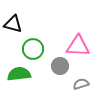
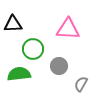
black triangle: rotated 18 degrees counterclockwise
pink triangle: moved 10 px left, 17 px up
gray circle: moved 1 px left
gray semicircle: rotated 42 degrees counterclockwise
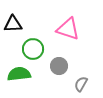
pink triangle: rotated 15 degrees clockwise
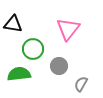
black triangle: rotated 12 degrees clockwise
pink triangle: rotated 50 degrees clockwise
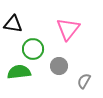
green semicircle: moved 2 px up
gray semicircle: moved 3 px right, 3 px up
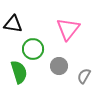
green semicircle: rotated 80 degrees clockwise
gray semicircle: moved 5 px up
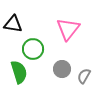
gray circle: moved 3 px right, 3 px down
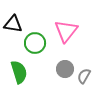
pink triangle: moved 2 px left, 2 px down
green circle: moved 2 px right, 6 px up
gray circle: moved 3 px right
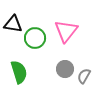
green circle: moved 5 px up
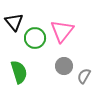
black triangle: moved 1 px right, 2 px up; rotated 42 degrees clockwise
pink triangle: moved 4 px left
gray circle: moved 1 px left, 3 px up
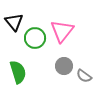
green semicircle: moved 1 px left
gray semicircle: rotated 84 degrees counterclockwise
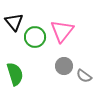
green circle: moved 1 px up
green semicircle: moved 3 px left, 2 px down
